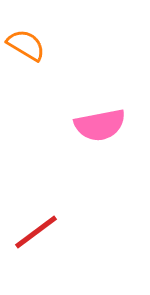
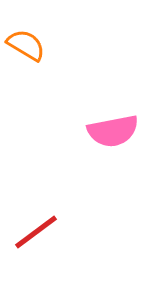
pink semicircle: moved 13 px right, 6 px down
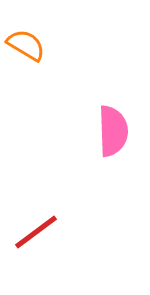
pink semicircle: rotated 81 degrees counterclockwise
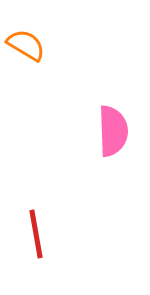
red line: moved 2 px down; rotated 63 degrees counterclockwise
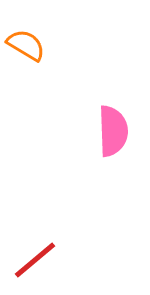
red line: moved 1 px left, 26 px down; rotated 60 degrees clockwise
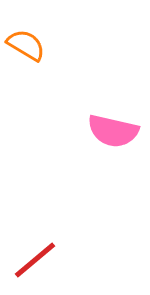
pink semicircle: rotated 105 degrees clockwise
